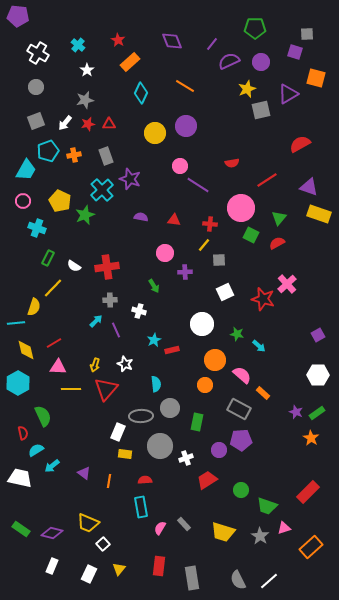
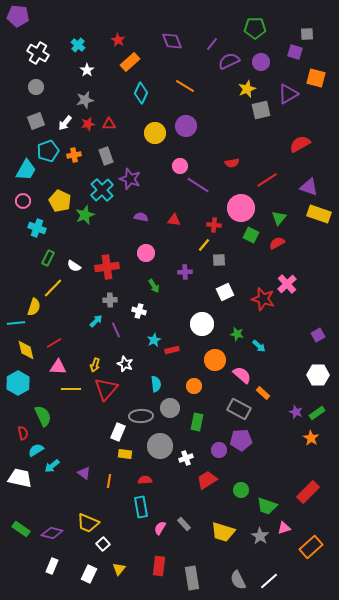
red cross at (210, 224): moved 4 px right, 1 px down
pink circle at (165, 253): moved 19 px left
orange circle at (205, 385): moved 11 px left, 1 px down
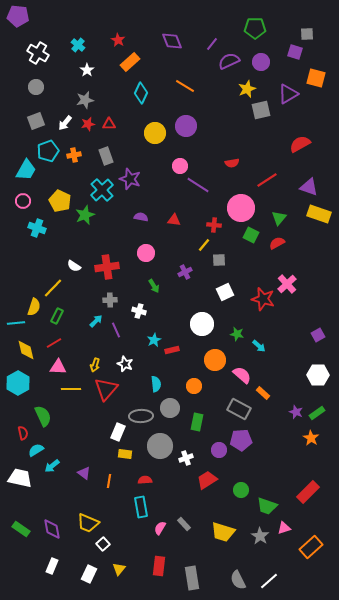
green rectangle at (48, 258): moved 9 px right, 58 px down
purple cross at (185, 272): rotated 24 degrees counterclockwise
purple diamond at (52, 533): moved 4 px up; rotated 65 degrees clockwise
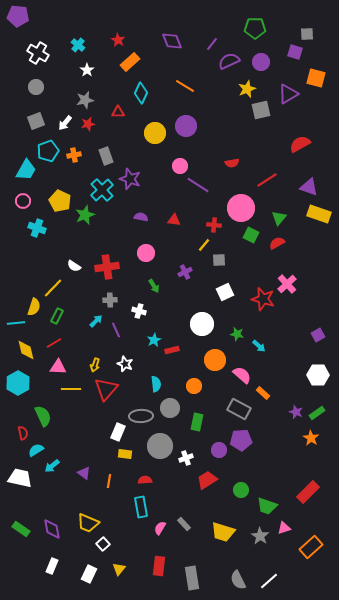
red triangle at (109, 124): moved 9 px right, 12 px up
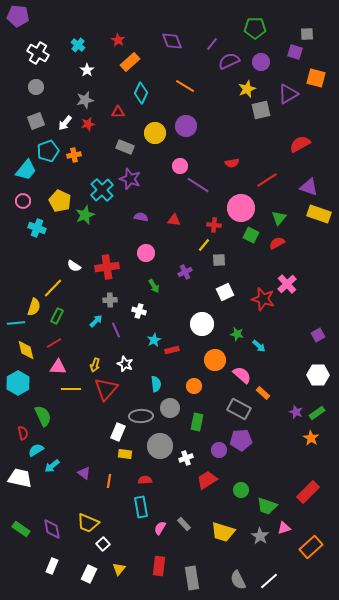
gray rectangle at (106, 156): moved 19 px right, 9 px up; rotated 48 degrees counterclockwise
cyan trapezoid at (26, 170): rotated 10 degrees clockwise
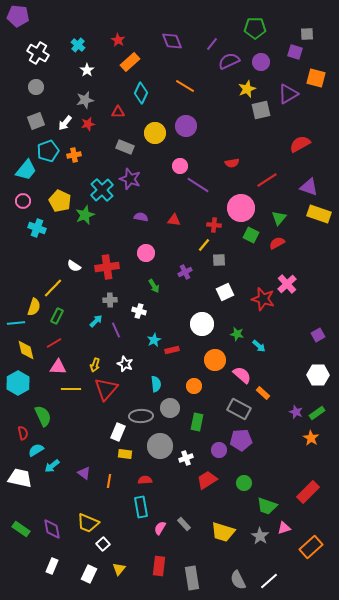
green circle at (241, 490): moved 3 px right, 7 px up
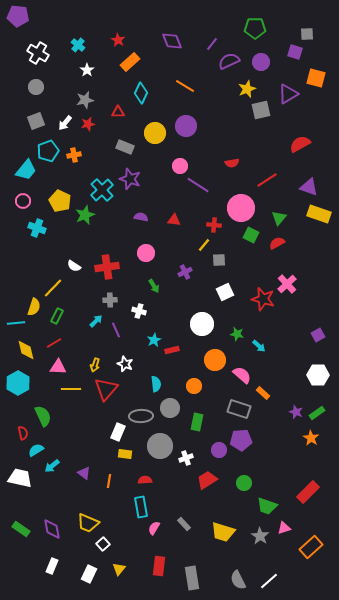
gray rectangle at (239, 409): rotated 10 degrees counterclockwise
pink semicircle at (160, 528): moved 6 px left
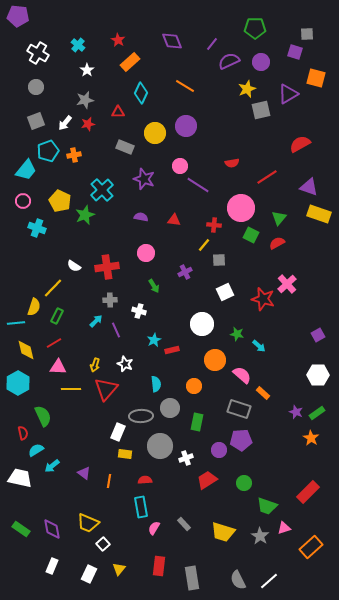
purple star at (130, 179): moved 14 px right
red line at (267, 180): moved 3 px up
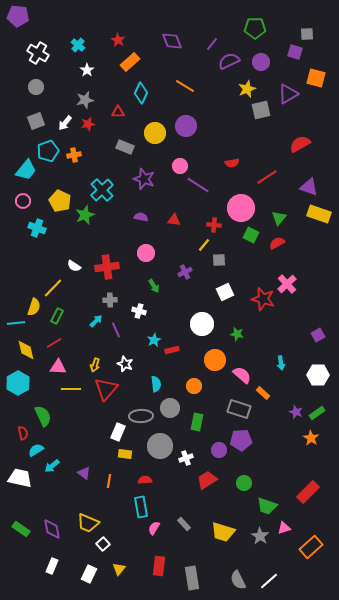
cyan arrow at (259, 346): moved 22 px right, 17 px down; rotated 40 degrees clockwise
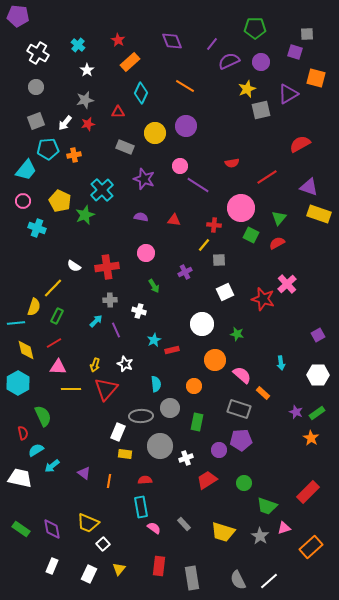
cyan pentagon at (48, 151): moved 2 px up; rotated 15 degrees clockwise
pink semicircle at (154, 528): rotated 96 degrees clockwise
